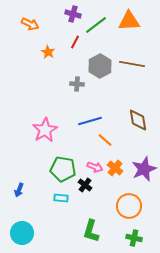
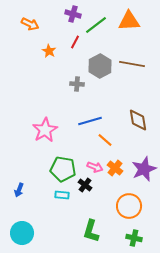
orange star: moved 1 px right, 1 px up
cyan rectangle: moved 1 px right, 3 px up
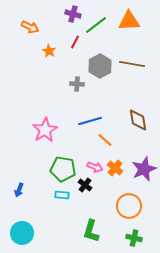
orange arrow: moved 3 px down
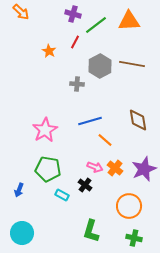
orange arrow: moved 9 px left, 15 px up; rotated 18 degrees clockwise
green pentagon: moved 15 px left
cyan rectangle: rotated 24 degrees clockwise
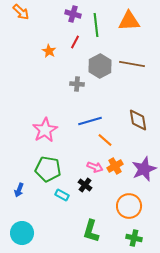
green line: rotated 60 degrees counterclockwise
orange cross: moved 2 px up; rotated 21 degrees clockwise
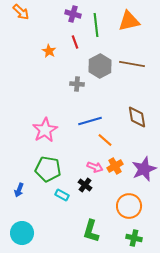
orange triangle: rotated 10 degrees counterclockwise
red line: rotated 48 degrees counterclockwise
brown diamond: moved 1 px left, 3 px up
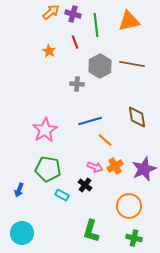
orange arrow: moved 30 px right; rotated 84 degrees counterclockwise
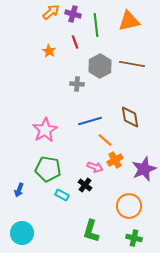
brown diamond: moved 7 px left
orange cross: moved 6 px up
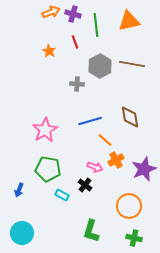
orange arrow: rotated 18 degrees clockwise
orange cross: moved 1 px right
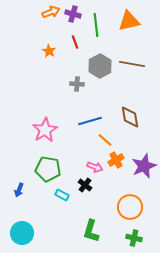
purple star: moved 3 px up
orange circle: moved 1 px right, 1 px down
